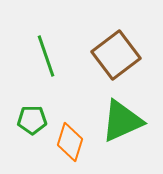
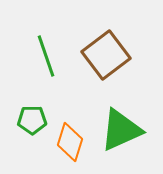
brown square: moved 10 px left
green triangle: moved 1 px left, 9 px down
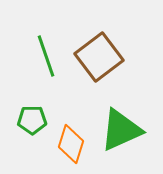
brown square: moved 7 px left, 2 px down
orange diamond: moved 1 px right, 2 px down
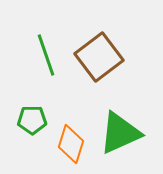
green line: moved 1 px up
green triangle: moved 1 px left, 3 px down
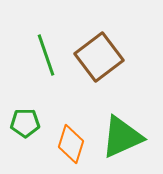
green pentagon: moved 7 px left, 3 px down
green triangle: moved 2 px right, 4 px down
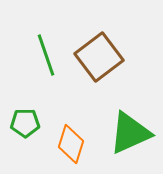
green triangle: moved 8 px right, 4 px up
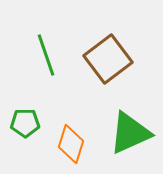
brown square: moved 9 px right, 2 px down
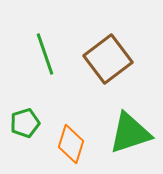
green line: moved 1 px left, 1 px up
green pentagon: rotated 16 degrees counterclockwise
green triangle: rotated 6 degrees clockwise
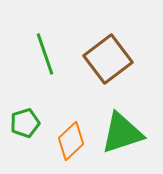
green triangle: moved 8 px left
orange diamond: moved 3 px up; rotated 30 degrees clockwise
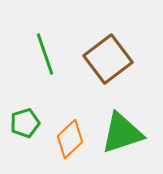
orange diamond: moved 1 px left, 2 px up
